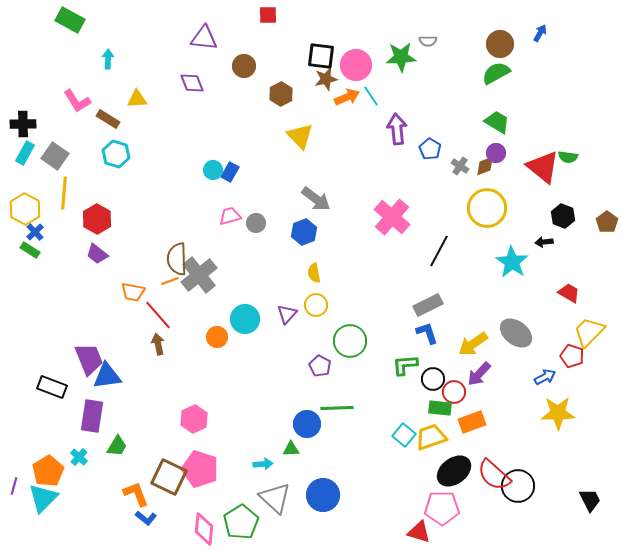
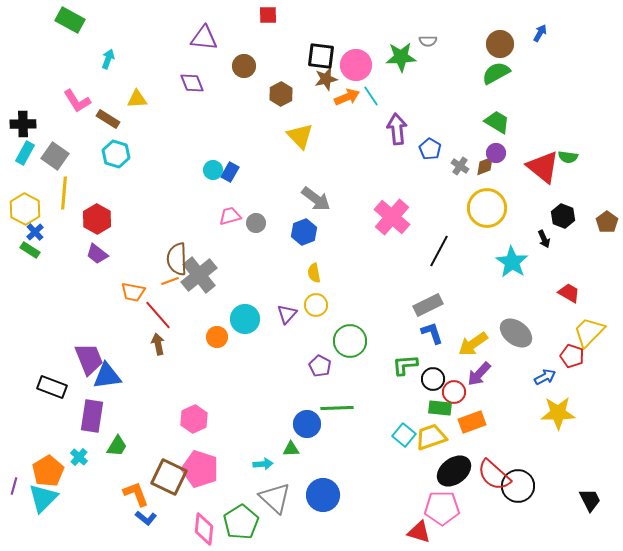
cyan arrow at (108, 59): rotated 18 degrees clockwise
black arrow at (544, 242): moved 3 px up; rotated 108 degrees counterclockwise
blue L-shape at (427, 333): moved 5 px right
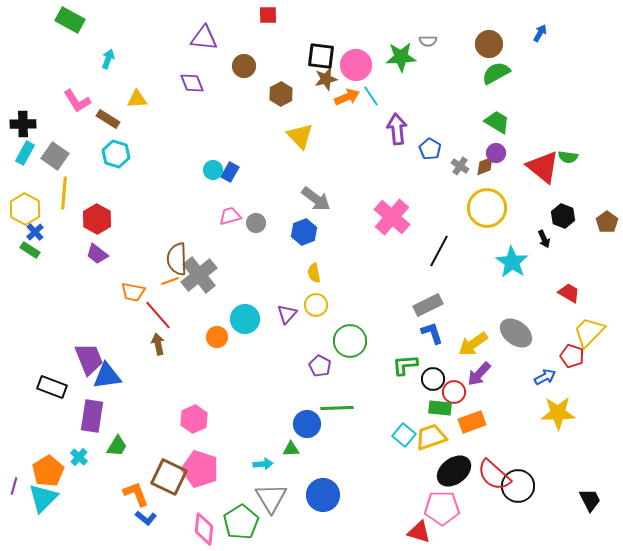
brown circle at (500, 44): moved 11 px left
gray triangle at (275, 498): moved 4 px left; rotated 16 degrees clockwise
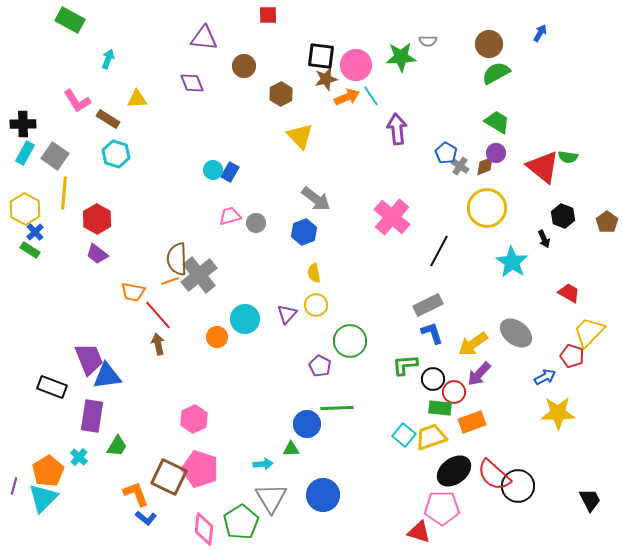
blue pentagon at (430, 149): moved 16 px right, 4 px down
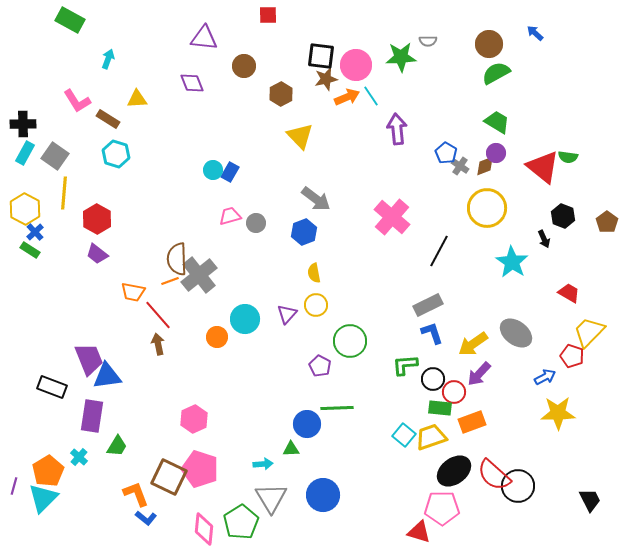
blue arrow at (540, 33): moved 5 px left; rotated 78 degrees counterclockwise
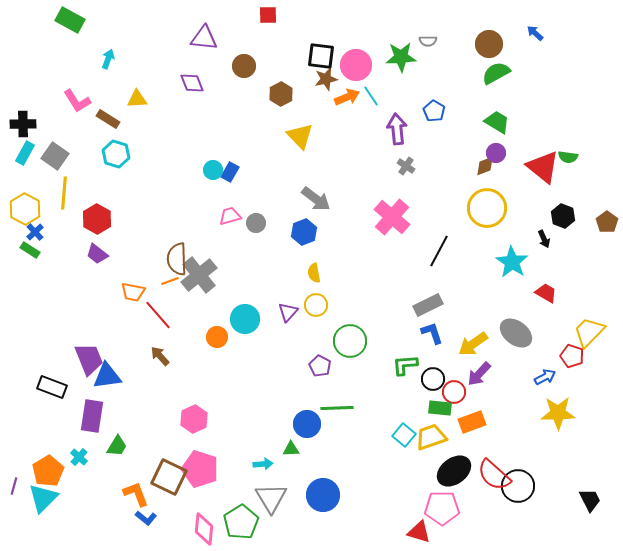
blue pentagon at (446, 153): moved 12 px left, 42 px up
gray cross at (460, 166): moved 54 px left
red trapezoid at (569, 293): moved 23 px left
purple triangle at (287, 314): moved 1 px right, 2 px up
brown arrow at (158, 344): moved 2 px right, 12 px down; rotated 30 degrees counterclockwise
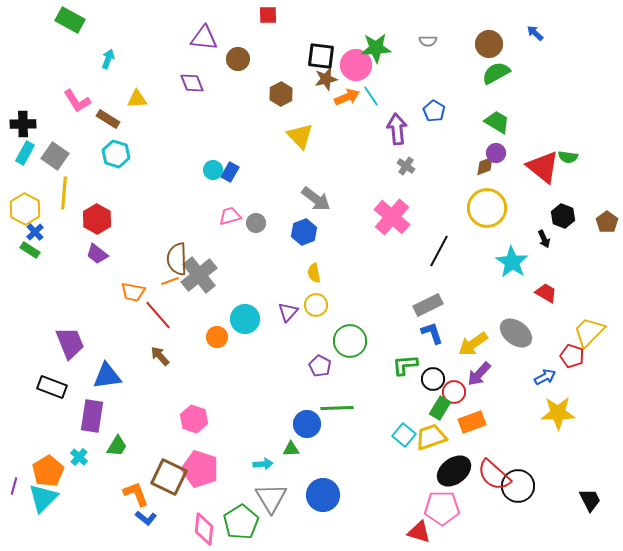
green star at (401, 57): moved 25 px left, 9 px up
brown circle at (244, 66): moved 6 px left, 7 px up
purple trapezoid at (89, 359): moved 19 px left, 16 px up
green rectangle at (440, 408): rotated 65 degrees counterclockwise
pink hexagon at (194, 419): rotated 16 degrees counterclockwise
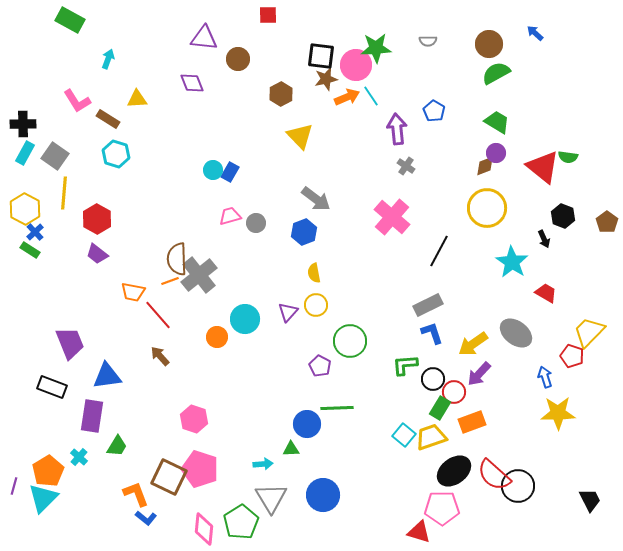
blue arrow at (545, 377): rotated 80 degrees counterclockwise
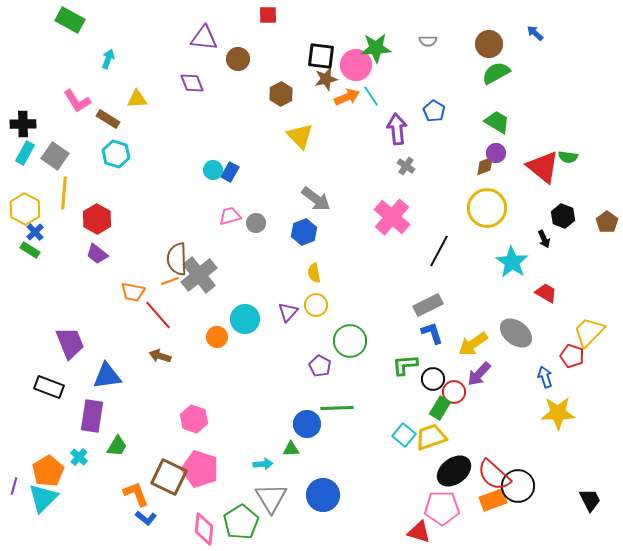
brown arrow at (160, 356): rotated 30 degrees counterclockwise
black rectangle at (52, 387): moved 3 px left
orange rectangle at (472, 422): moved 21 px right, 78 px down
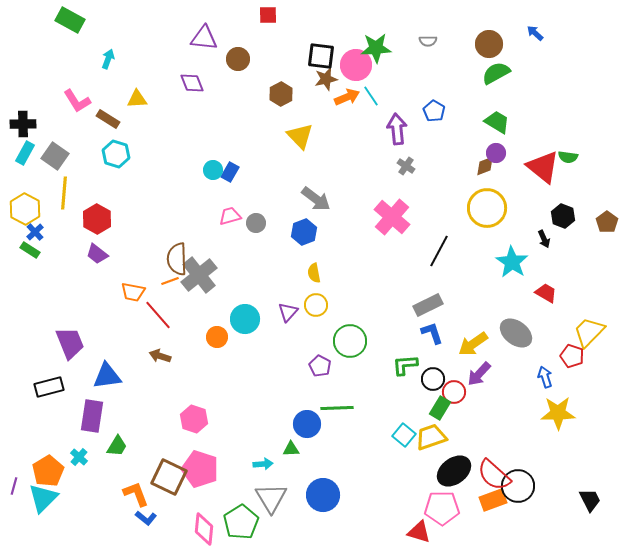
black rectangle at (49, 387): rotated 36 degrees counterclockwise
